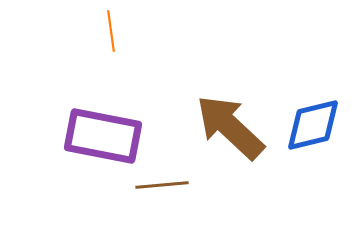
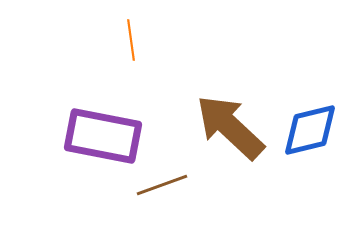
orange line: moved 20 px right, 9 px down
blue diamond: moved 3 px left, 5 px down
brown line: rotated 15 degrees counterclockwise
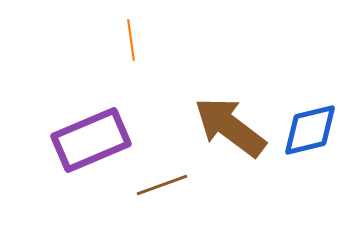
brown arrow: rotated 6 degrees counterclockwise
purple rectangle: moved 12 px left, 4 px down; rotated 34 degrees counterclockwise
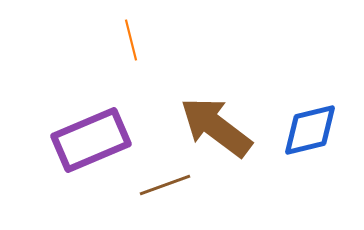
orange line: rotated 6 degrees counterclockwise
brown arrow: moved 14 px left
brown line: moved 3 px right
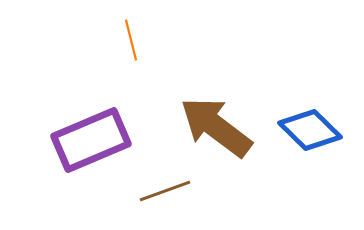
blue diamond: rotated 58 degrees clockwise
brown line: moved 6 px down
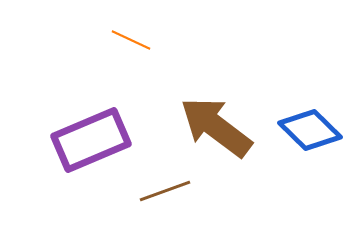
orange line: rotated 51 degrees counterclockwise
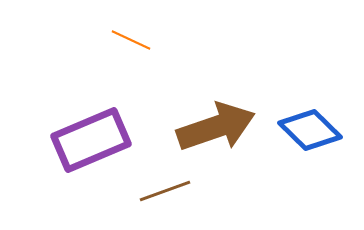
brown arrow: rotated 124 degrees clockwise
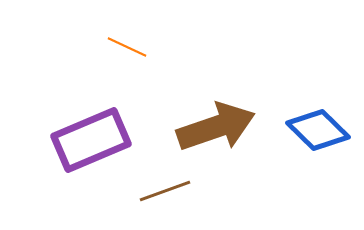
orange line: moved 4 px left, 7 px down
blue diamond: moved 8 px right
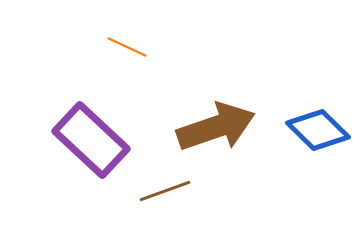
purple rectangle: rotated 66 degrees clockwise
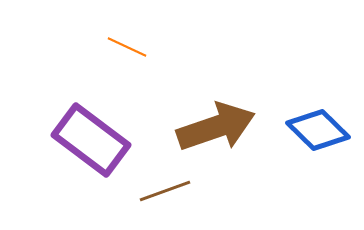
purple rectangle: rotated 6 degrees counterclockwise
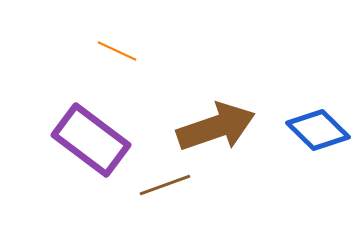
orange line: moved 10 px left, 4 px down
brown line: moved 6 px up
